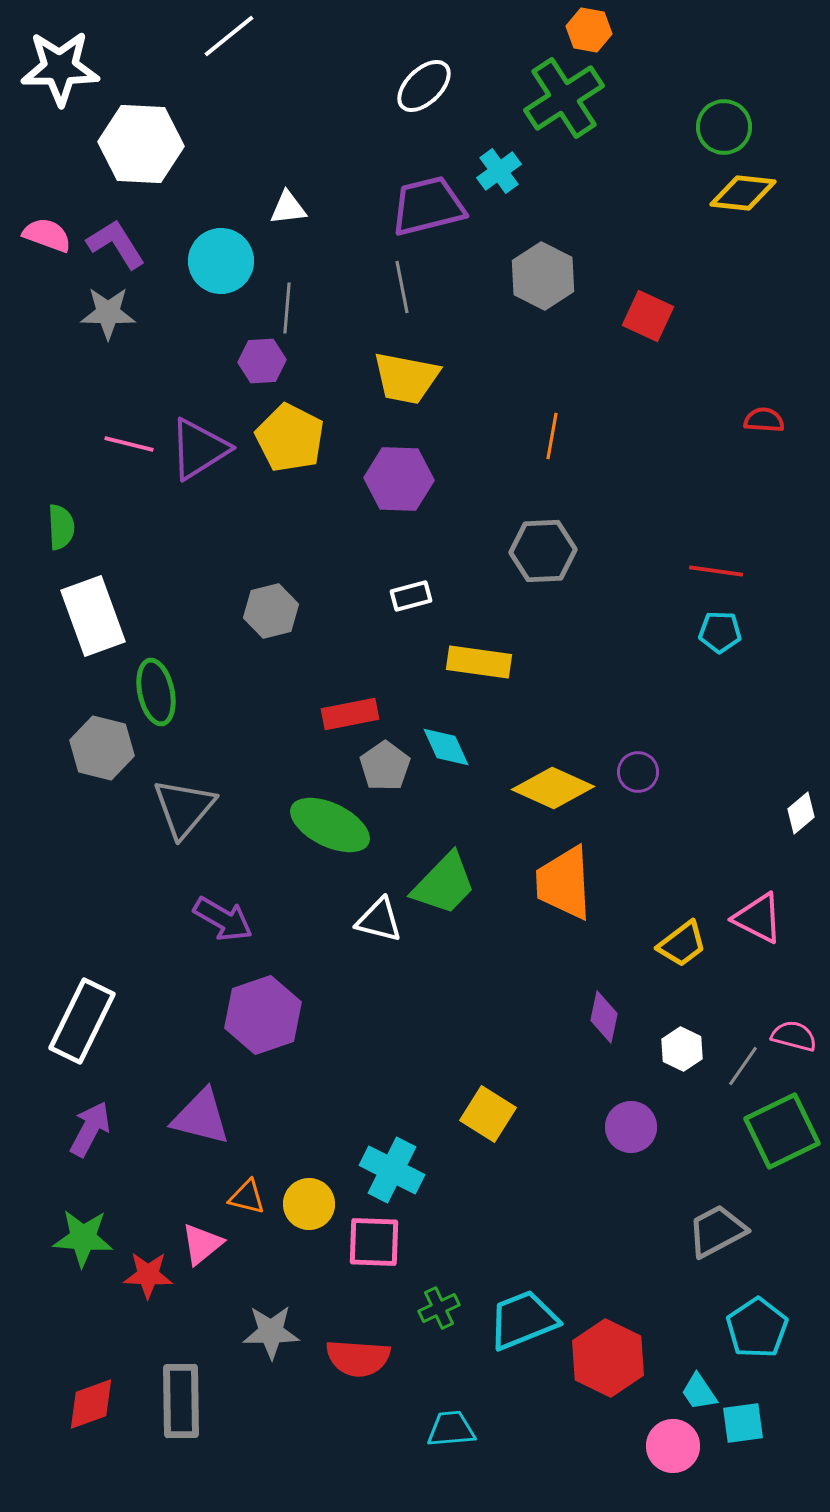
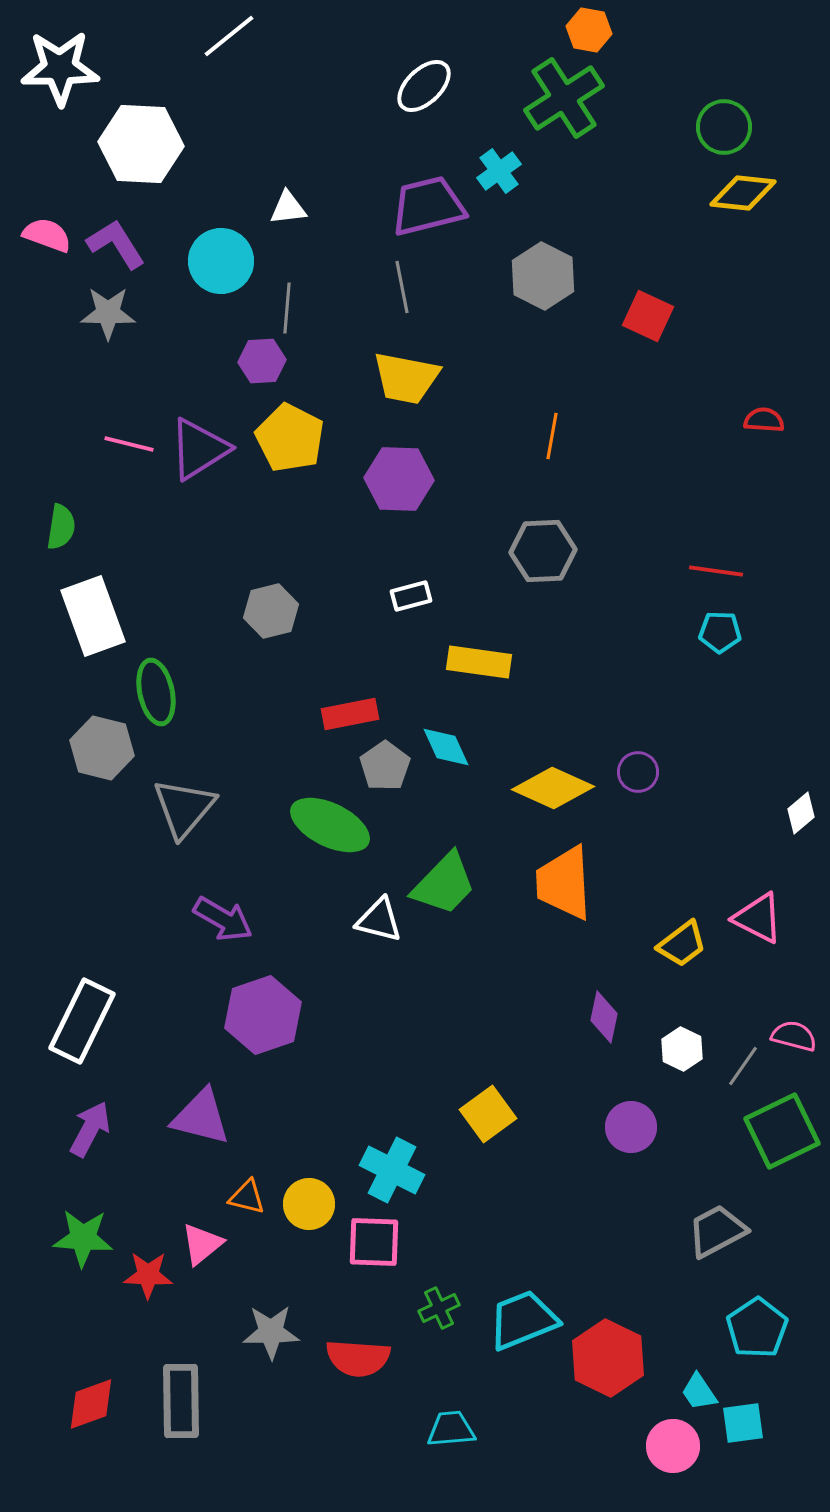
green semicircle at (61, 527): rotated 12 degrees clockwise
yellow square at (488, 1114): rotated 22 degrees clockwise
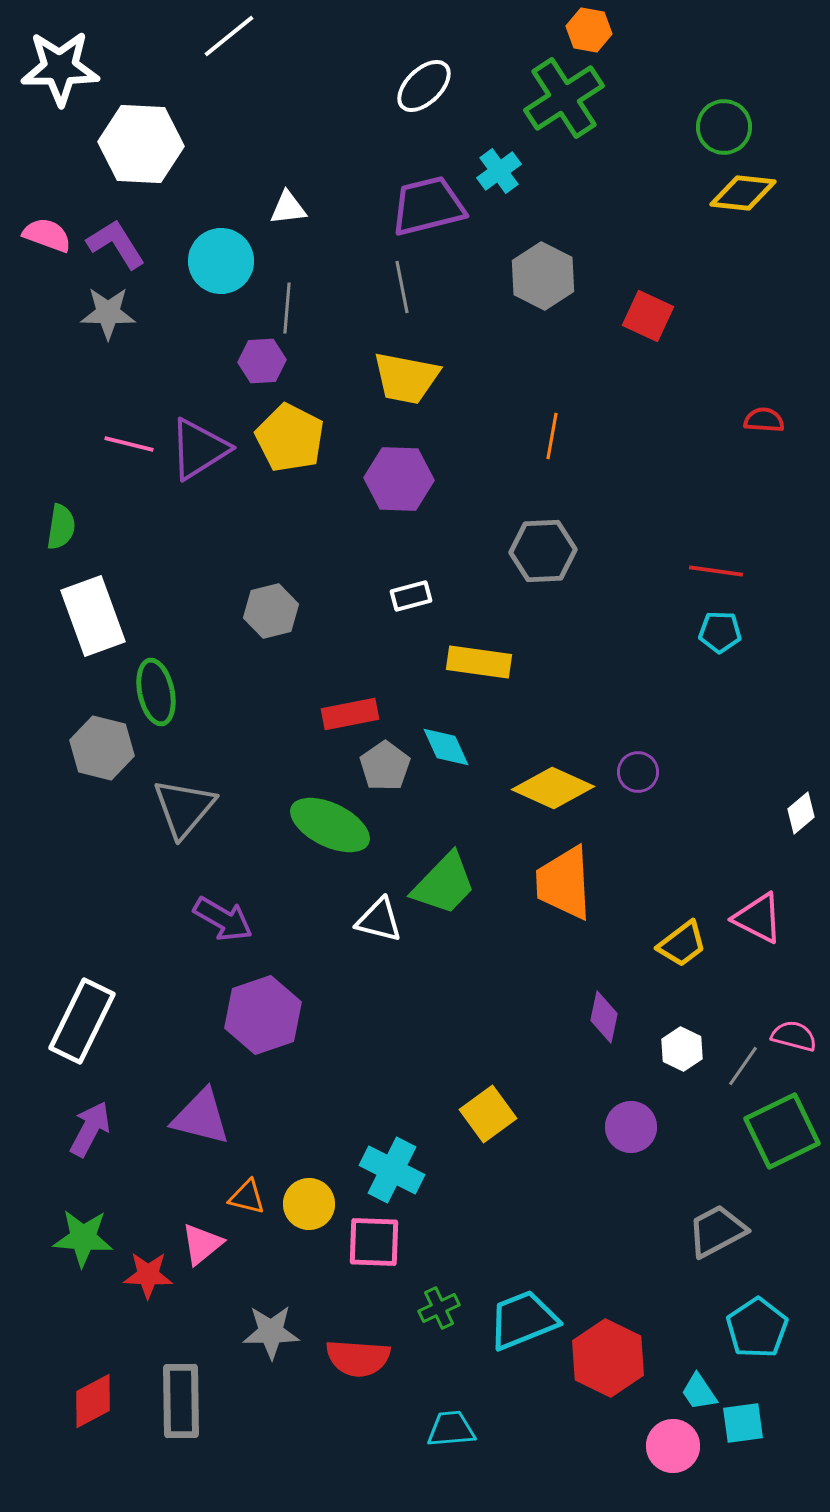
red diamond at (91, 1404): moved 2 px right, 3 px up; rotated 8 degrees counterclockwise
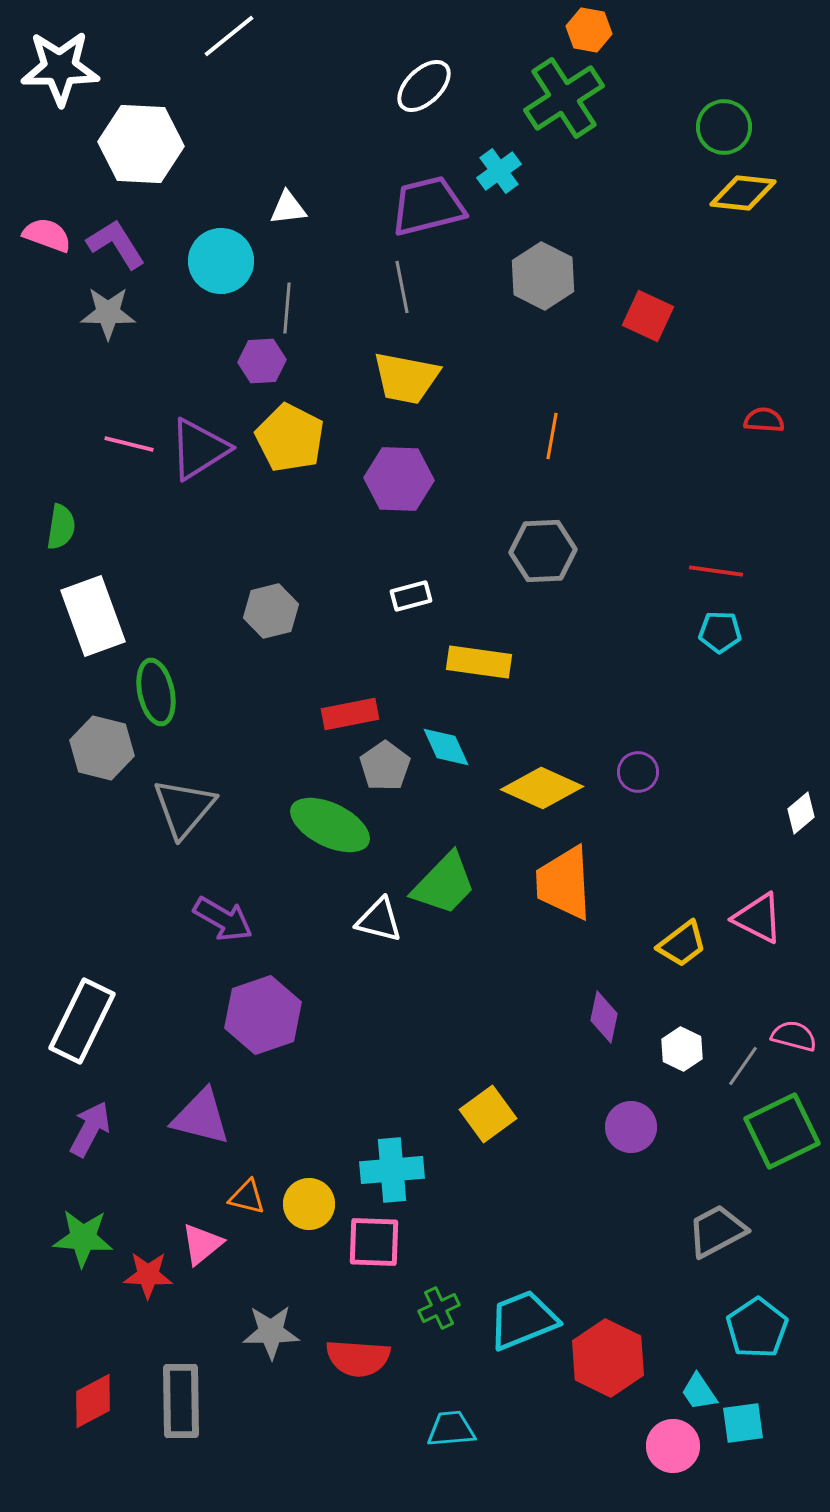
yellow diamond at (553, 788): moved 11 px left
cyan cross at (392, 1170): rotated 32 degrees counterclockwise
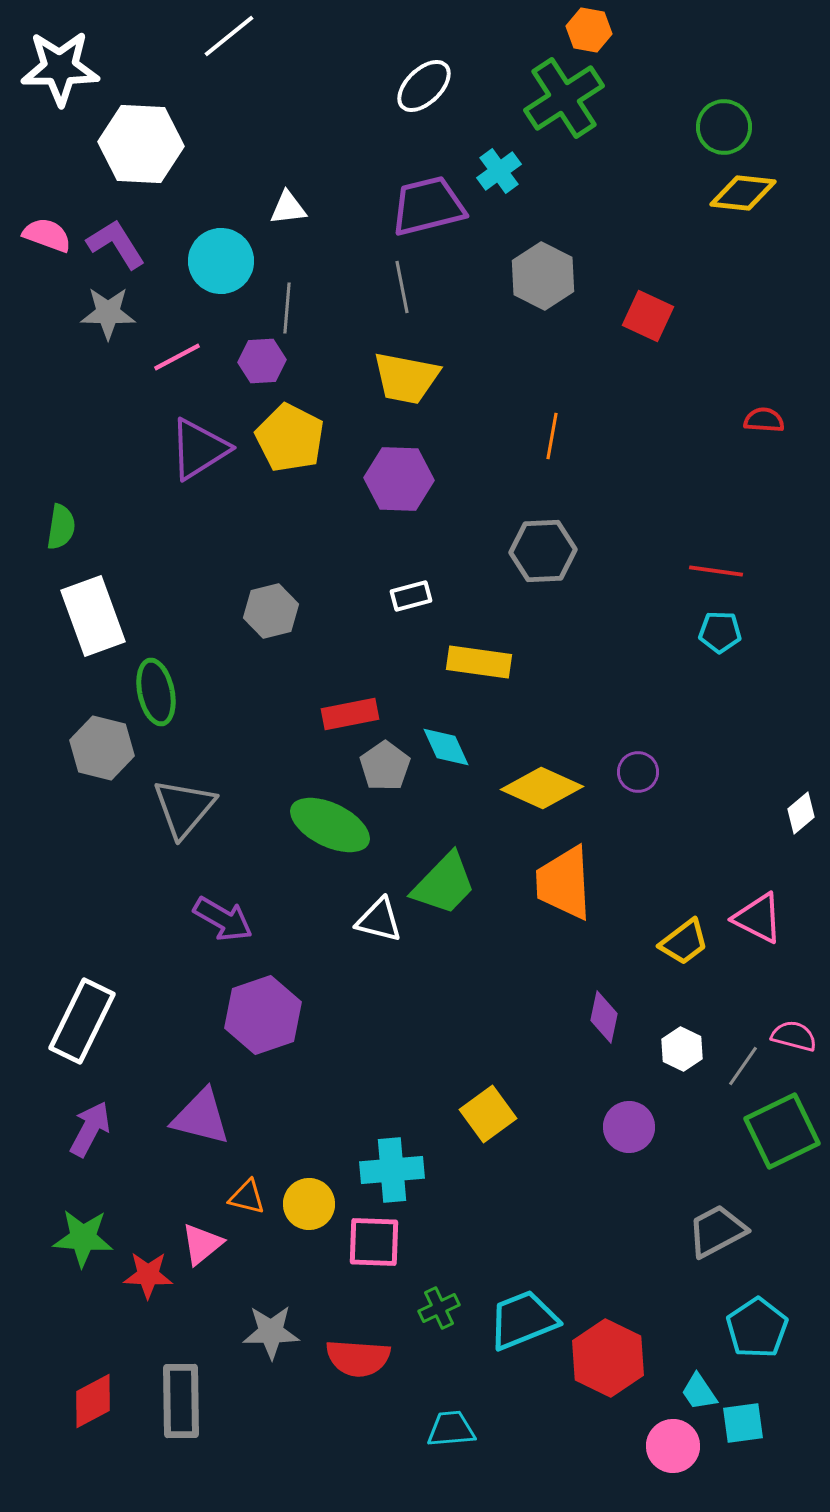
pink line at (129, 444): moved 48 px right, 87 px up; rotated 42 degrees counterclockwise
yellow trapezoid at (682, 944): moved 2 px right, 2 px up
purple circle at (631, 1127): moved 2 px left
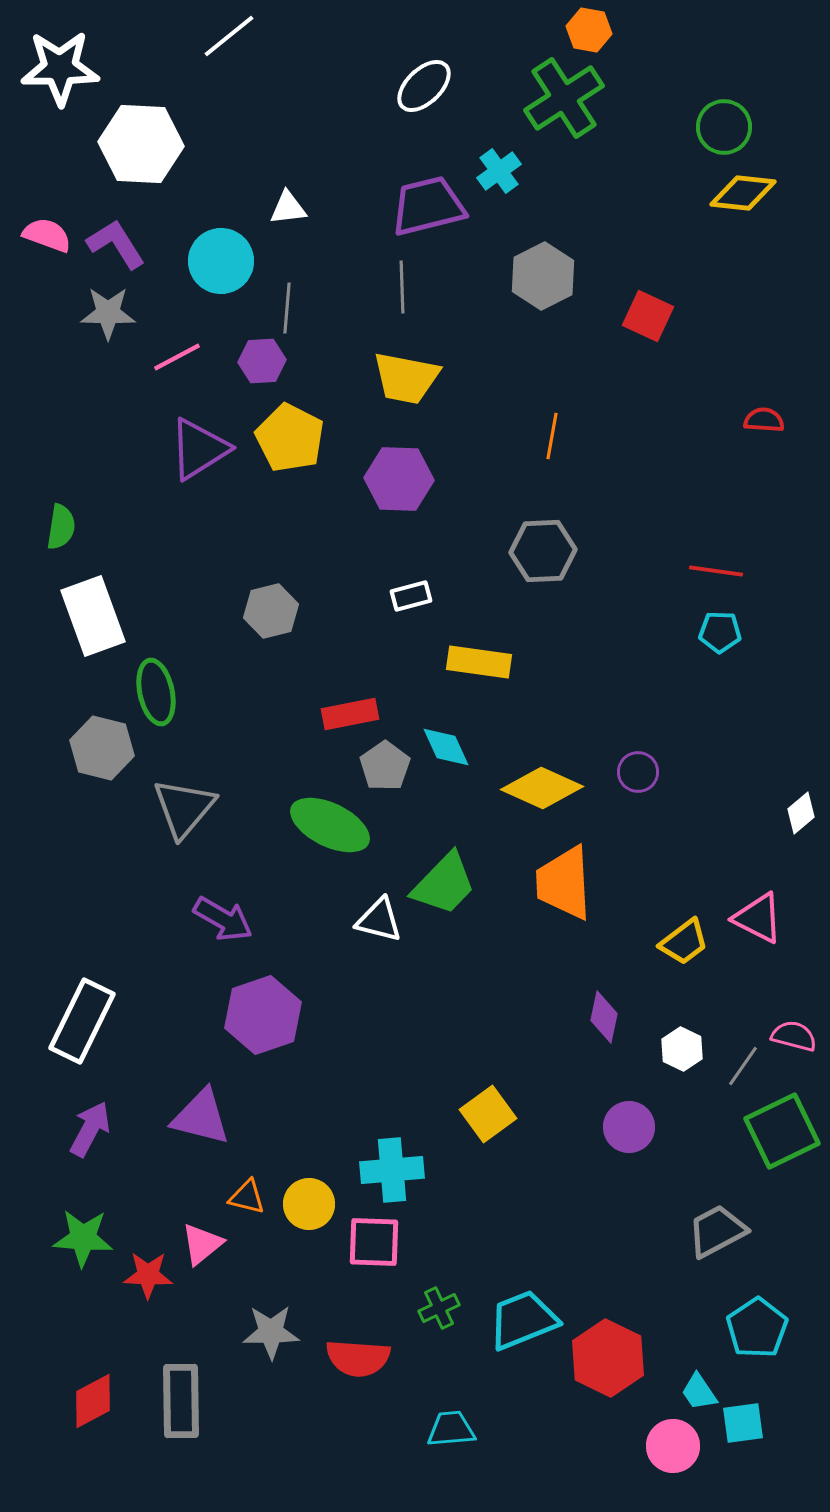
gray hexagon at (543, 276): rotated 6 degrees clockwise
gray line at (402, 287): rotated 9 degrees clockwise
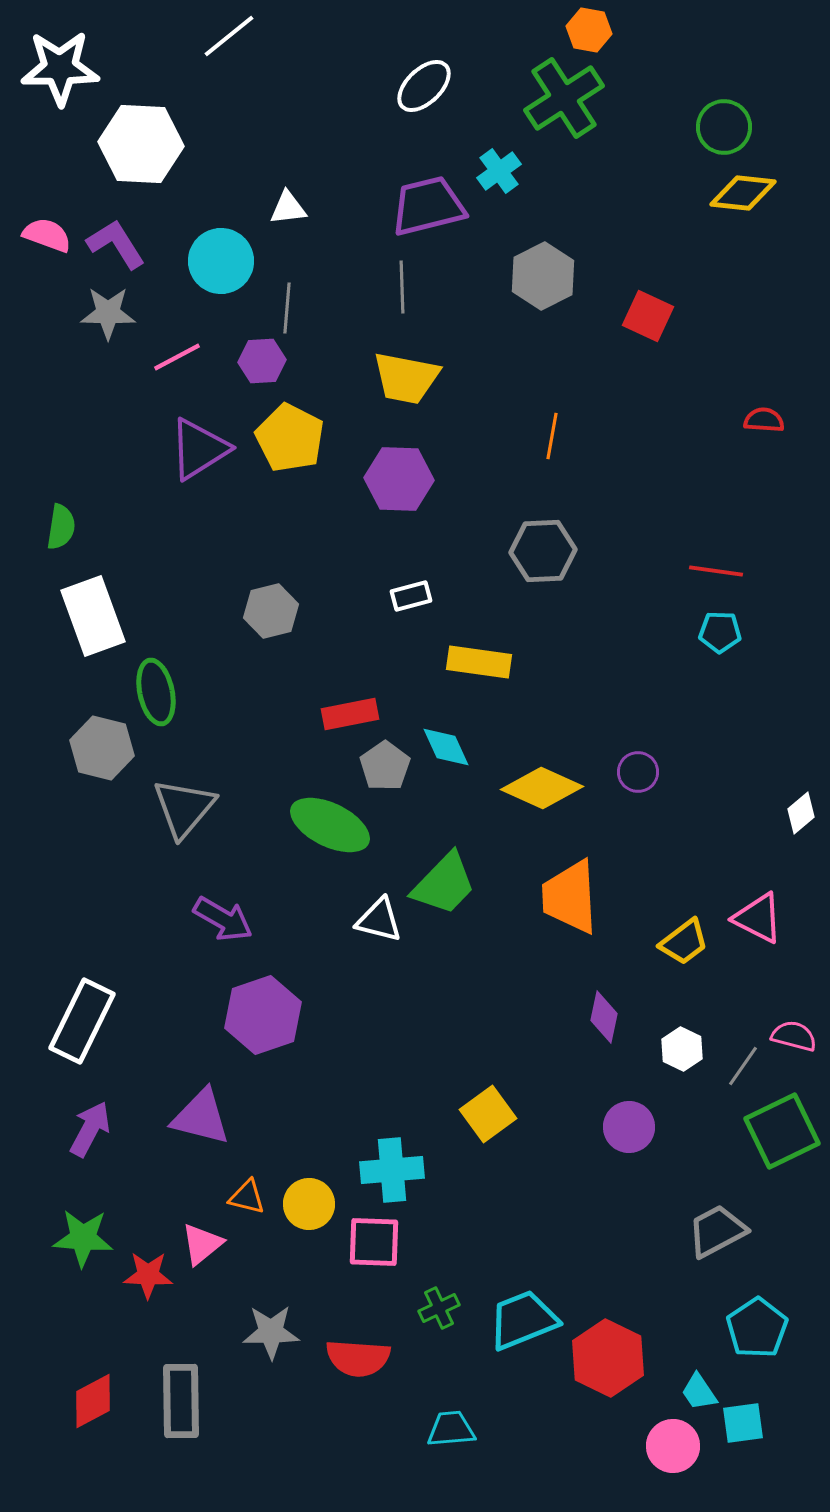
orange trapezoid at (564, 883): moved 6 px right, 14 px down
